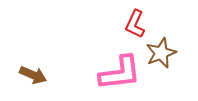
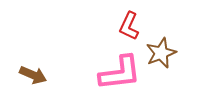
red L-shape: moved 6 px left, 2 px down
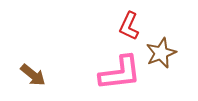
brown arrow: rotated 16 degrees clockwise
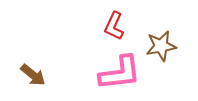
red L-shape: moved 15 px left
brown star: moved 7 px up; rotated 12 degrees clockwise
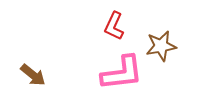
pink L-shape: moved 2 px right
